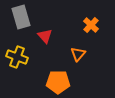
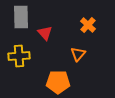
gray rectangle: rotated 15 degrees clockwise
orange cross: moved 3 px left
red triangle: moved 3 px up
yellow cross: moved 2 px right, 1 px up; rotated 25 degrees counterclockwise
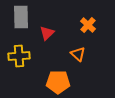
red triangle: moved 2 px right; rotated 28 degrees clockwise
orange triangle: rotated 28 degrees counterclockwise
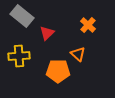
gray rectangle: moved 1 px right, 1 px up; rotated 50 degrees counterclockwise
orange pentagon: moved 11 px up
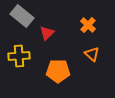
orange triangle: moved 14 px right
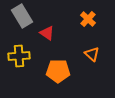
gray rectangle: rotated 20 degrees clockwise
orange cross: moved 6 px up
red triangle: rotated 42 degrees counterclockwise
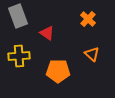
gray rectangle: moved 4 px left; rotated 10 degrees clockwise
